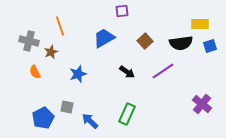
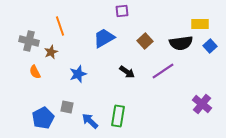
blue square: rotated 24 degrees counterclockwise
green rectangle: moved 9 px left, 2 px down; rotated 15 degrees counterclockwise
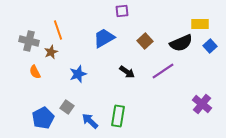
orange line: moved 2 px left, 4 px down
black semicircle: rotated 15 degrees counterclockwise
gray square: rotated 24 degrees clockwise
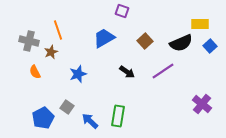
purple square: rotated 24 degrees clockwise
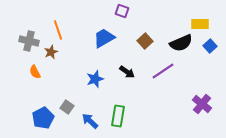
blue star: moved 17 px right, 5 px down
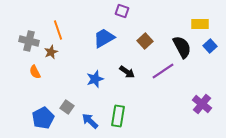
black semicircle: moved 1 px right, 4 px down; rotated 95 degrees counterclockwise
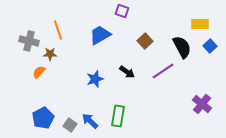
blue trapezoid: moved 4 px left, 3 px up
brown star: moved 1 px left, 2 px down; rotated 24 degrees clockwise
orange semicircle: moved 4 px right; rotated 72 degrees clockwise
gray square: moved 3 px right, 18 px down
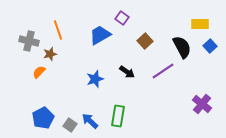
purple square: moved 7 px down; rotated 16 degrees clockwise
brown star: rotated 16 degrees counterclockwise
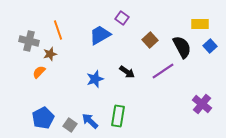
brown square: moved 5 px right, 1 px up
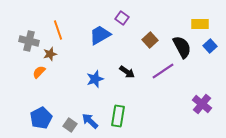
blue pentagon: moved 2 px left
